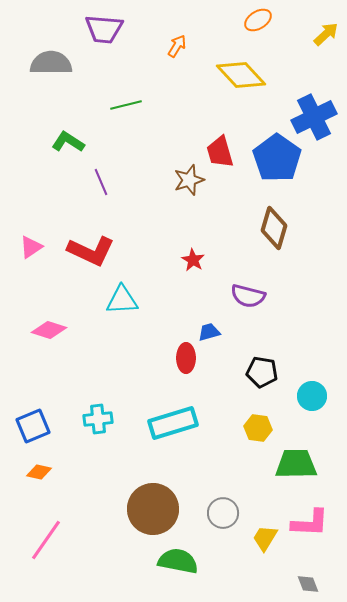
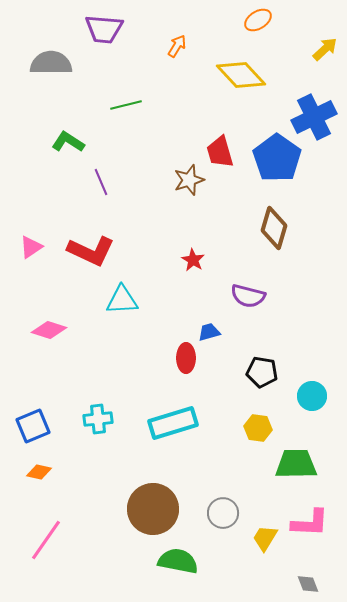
yellow arrow: moved 1 px left, 15 px down
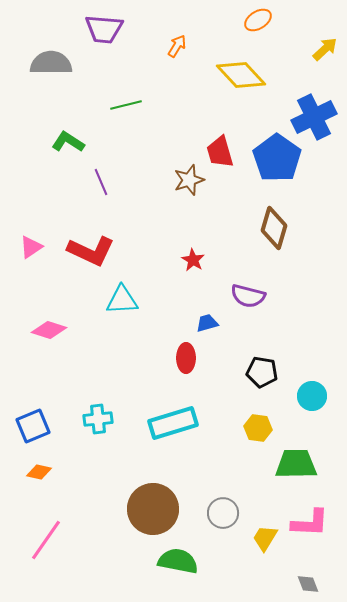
blue trapezoid: moved 2 px left, 9 px up
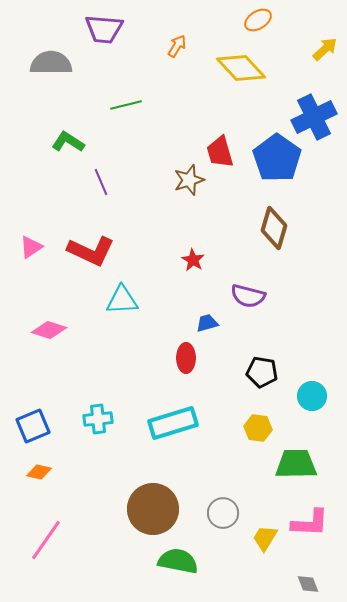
yellow diamond: moved 7 px up
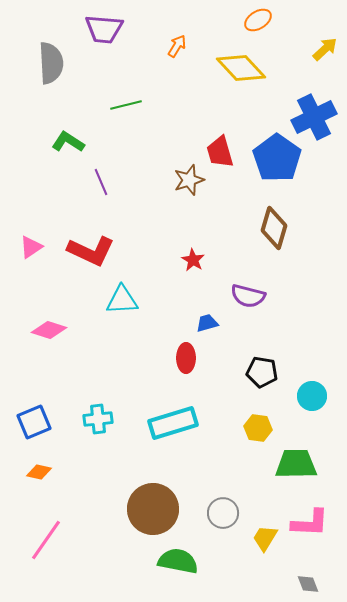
gray semicircle: rotated 87 degrees clockwise
blue square: moved 1 px right, 4 px up
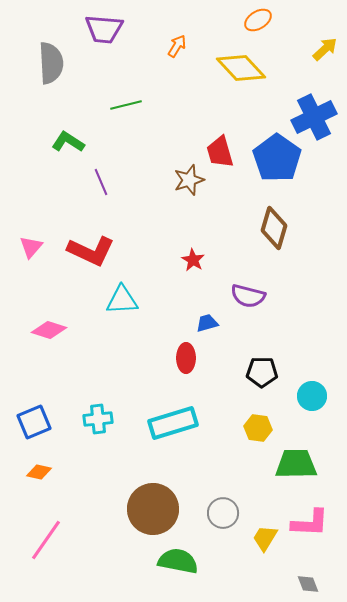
pink triangle: rotated 15 degrees counterclockwise
black pentagon: rotated 8 degrees counterclockwise
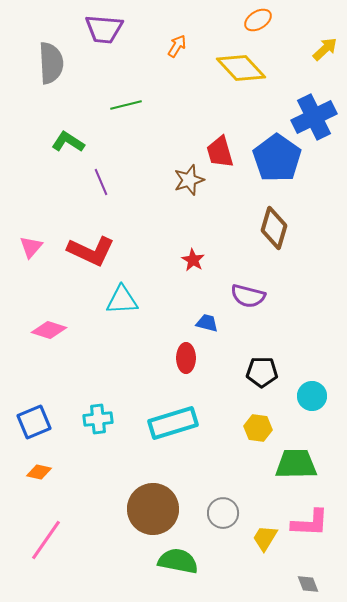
blue trapezoid: rotated 30 degrees clockwise
